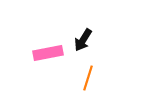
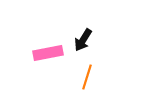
orange line: moved 1 px left, 1 px up
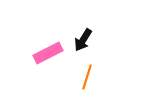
pink rectangle: rotated 16 degrees counterclockwise
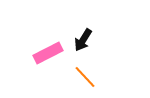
orange line: moved 2 px left; rotated 60 degrees counterclockwise
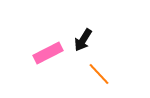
orange line: moved 14 px right, 3 px up
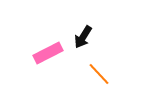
black arrow: moved 3 px up
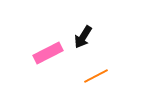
orange line: moved 3 px left, 2 px down; rotated 75 degrees counterclockwise
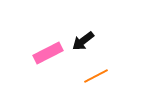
black arrow: moved 4 px down; rotated 20 degrees clockwise
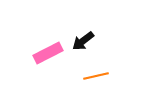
orange line: rotated 15 degrees clockwise
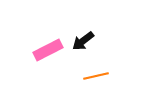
pink rectangle: moved 3 px up
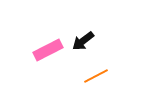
orange line: rotated 15 degrees counterclockwise
